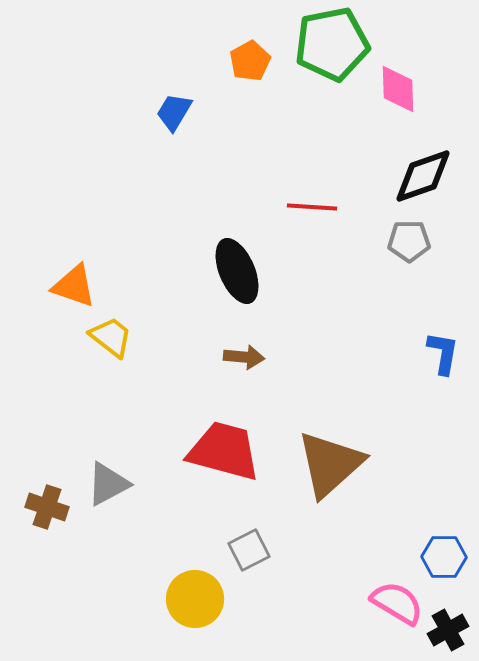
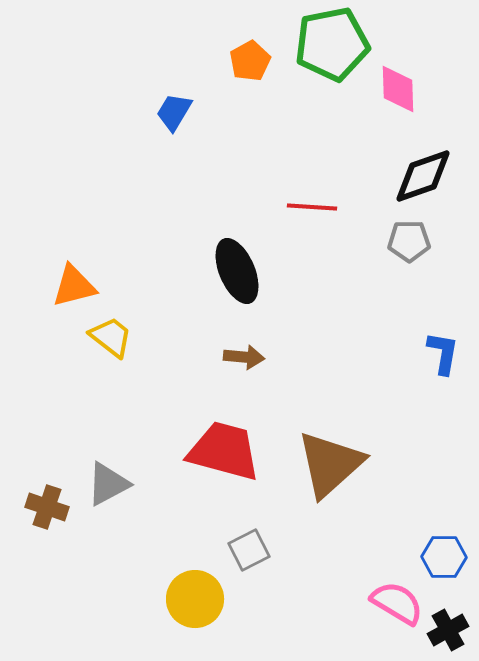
orange triangle: rotated 33 degrees counterclockwise
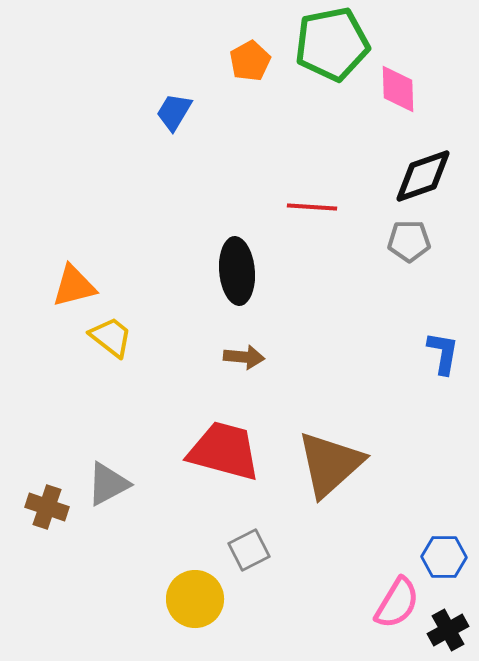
black ellipse: rotated 18 degrees clockwise
pink semicircle: rotated 90 degrees clockwise
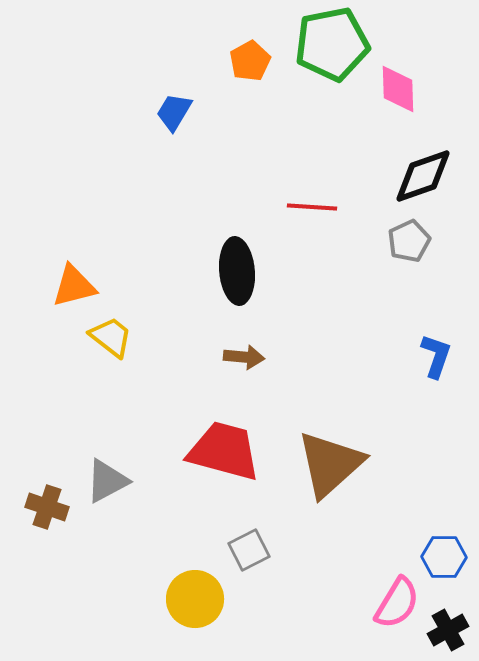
gray pentagon: rotated 24 degrees counterclockwise
blue L-shape: moved 7 px left, 3 px down; rotated 9 degrees clockwise
gray triangle: moved 1 px left, 3 px up
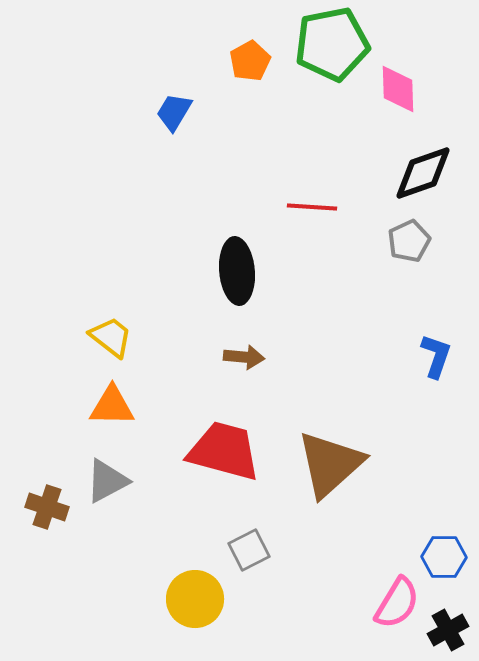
black diamond: moved 3 px up
orange triangle: moved 38 px right, 120 px down; rotated 15 degrees clockwise
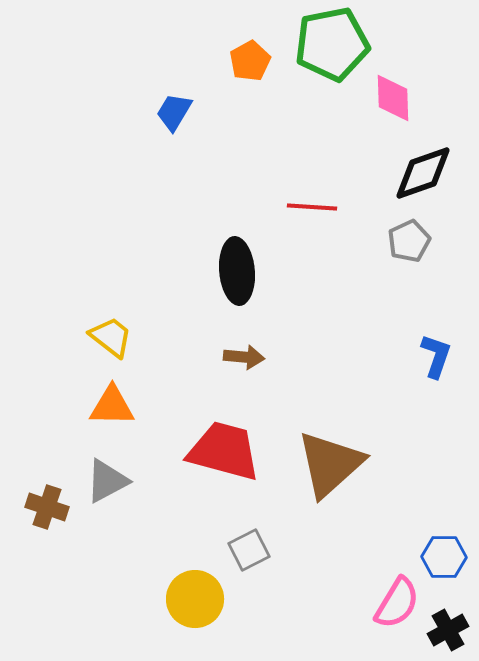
pink diamond: moved 5 px left, 9 px down
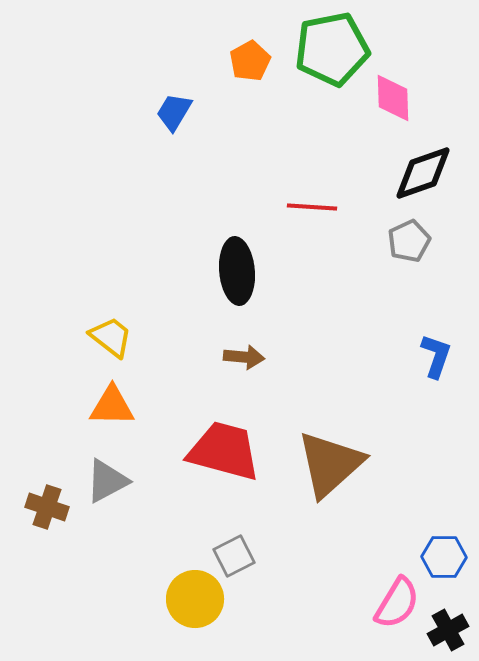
green pentagon: moved 5 px down
gray square: moved 15 px left, 6 px down
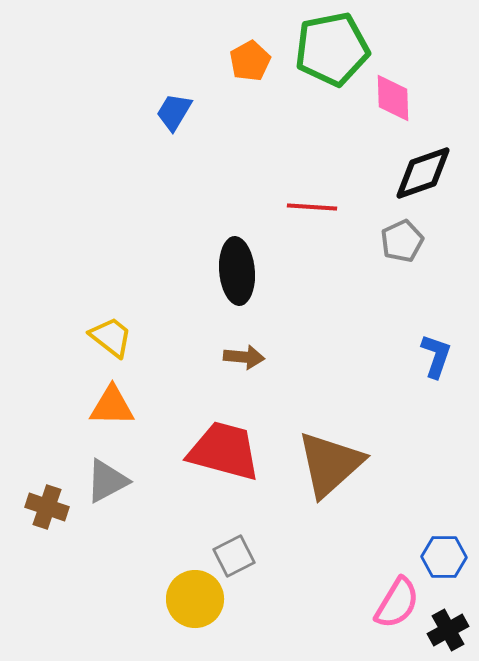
gray pentagon: moved 7 px left
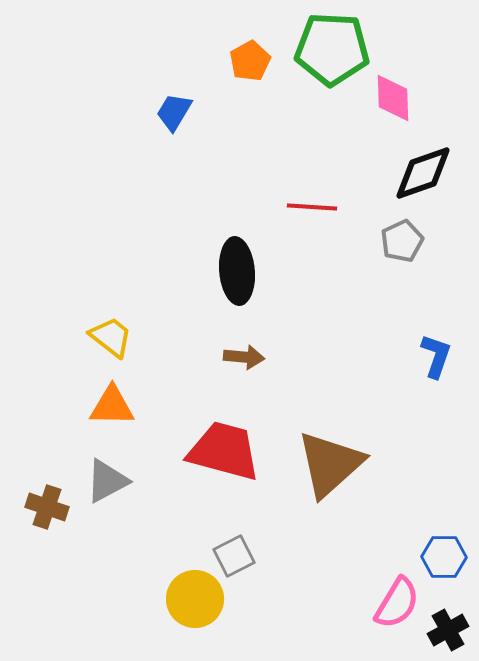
green pentagon: rotated 14 degrees clockwise
